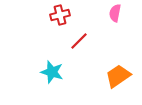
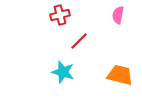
pink semicircle: moved 3 px right, 2 px down
cyan star: moved 11 px right
orange trapezoid: moved 2 px right, 1 px up; rotated 48 degrees clockwise
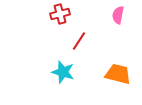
red cross: moved 1 px up
red line: rotated 12 degrees counterclockwise
orange trapezoid: moved 2 px left, 1 px up
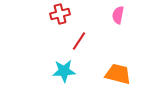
cyan star: moved 1 px right, 1 px up; rotated 20 degrees counterclockwise
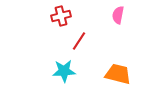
red cross: moved 1 px right, 2 px down
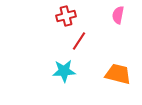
red cross: moved 5 px right
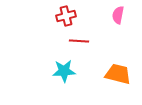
red line: rotated 60 degrees clockwise
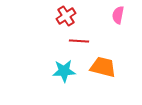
red cross: rotated 18 degrees counterclockwise
orange trapezoid: moved 15 px left, 7 px up
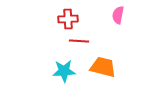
red cross: moved 2 px right, 3 px down; rotated 30 degrees clockwise
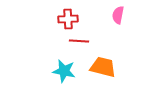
cyan star: rotated 15 degrees clockwise
